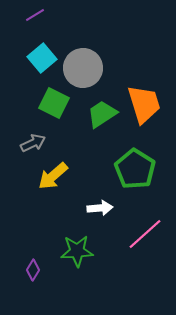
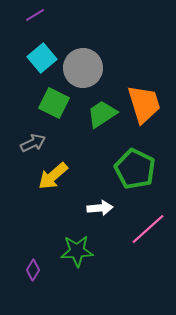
green pentagon: rotated 6 degrees counterclockwise
pink line: moved 3 px right, 5 px up
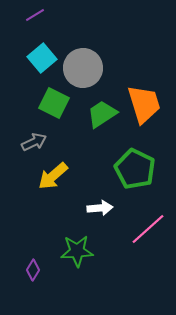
gray arrow: moved 1 px right, 1 px up
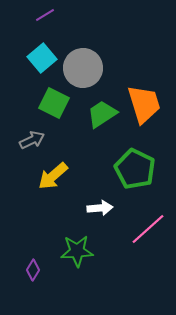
purple line: moved 10 px right
gray arrow: moved 2 px left, 2 px up
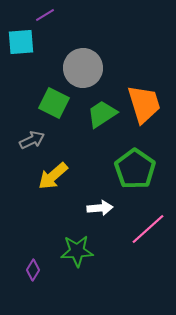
cyan square: moved 21 px left, 16 px up; rotated 36 degrees clockwise
green pentagon: rotated 9 degrees clockwise
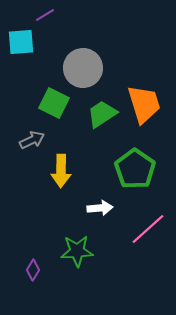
yellow arrow: moved 8 px right, 5 px up; rotated 48 degrees counterclockwise
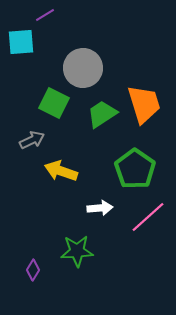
yellow arrow: rotated 108 degrees clockwise
pink line: moved 12 px up
